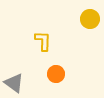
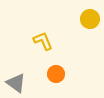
yellow L-shape: rotated 25 degrees counterclockwise
gray triangle: moved 2 px right
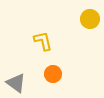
yellow L-shape: rotated 10 degrees clockwise
orange circle: moved 3 px left
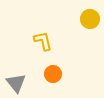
gray triangle: rotated 15 degrees clockwise
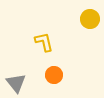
yellow L-shape: moved 1 px right, 1 px down
orange circle: moved 1 px right, 1 px down
